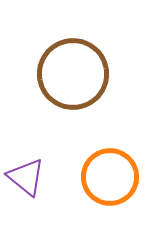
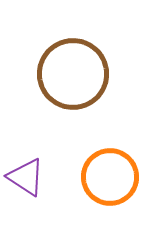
purple triangle: rotated 6 degrees counterclockwise
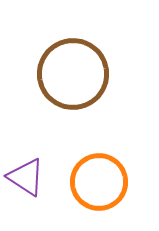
orange circle: moved 11 px left, 5 px down
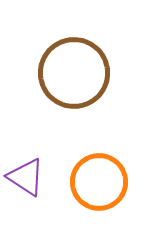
brown circle: moved 1 px right, 1 px up
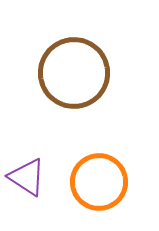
purple triangle: moved 1 px right
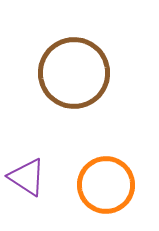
orange circle: moved 7 px right, 3 px down
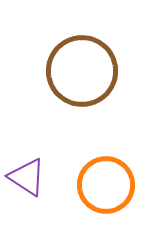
brown circle: moved 8 px right, 2 px up
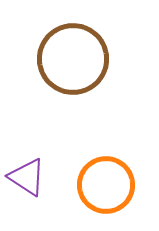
brown circle: moved 9 px left, 12 px up
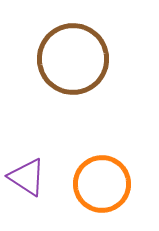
orange circle: moved 4 px left, 1 px up
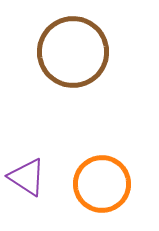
brown circle: moved 7 px up
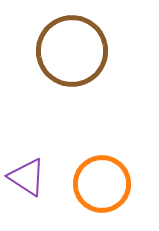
brown circle: moved 1 px left, 1 px up
